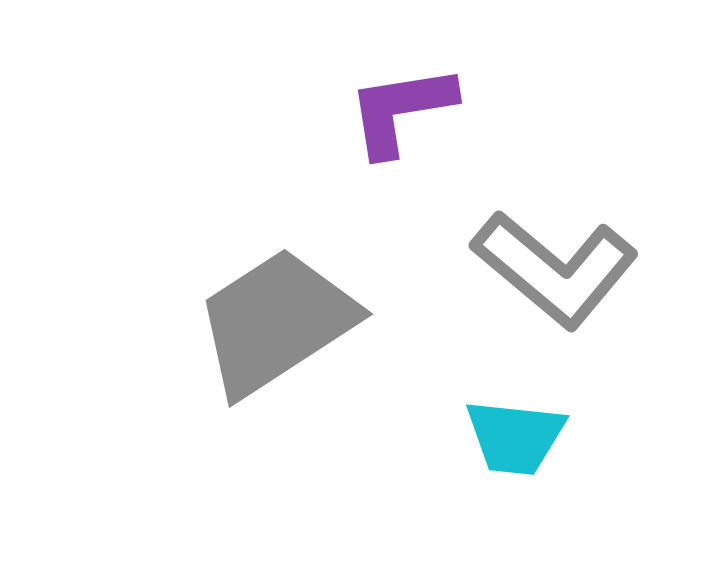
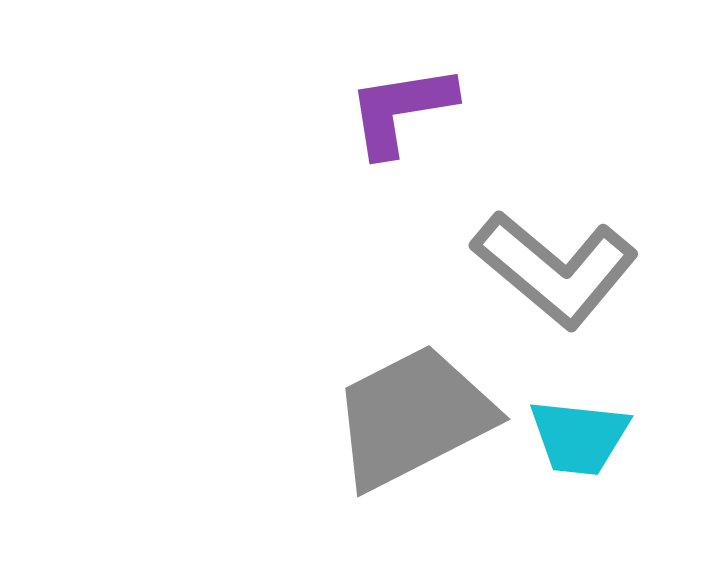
gray trapezoid: moved 137 px right, 95 px down; rotated 6 degrees clockwise
cyan trapezoid: moved 64 px right
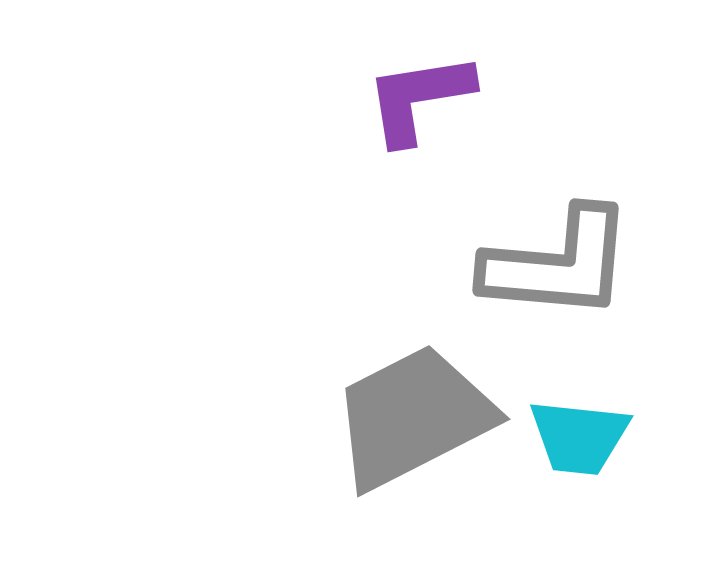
purple L-shape: moved 18 px right, 12 px up
gray L-shape: moved 3 px right, 5 px up; rotated 35 degrees counterclockwise
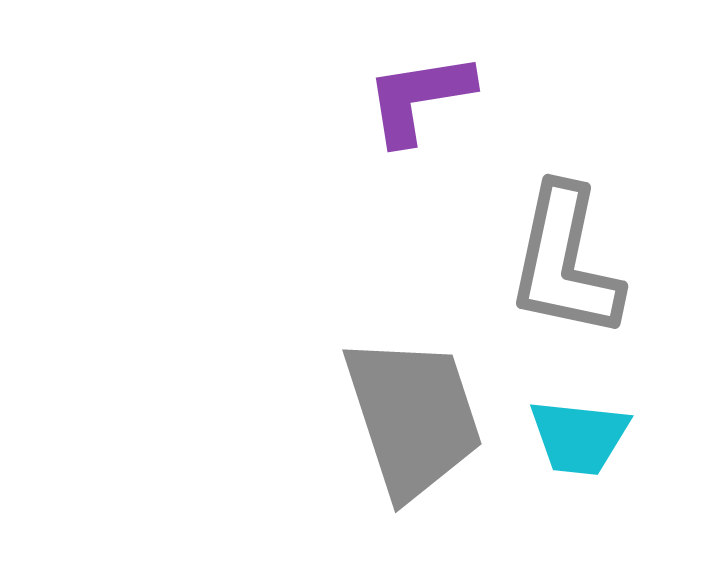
gray L-shape: moved 7 px right, 2 px up; rotated 97 degrees clockwise
gray trapezoid: rotated 99 degrees clockwise
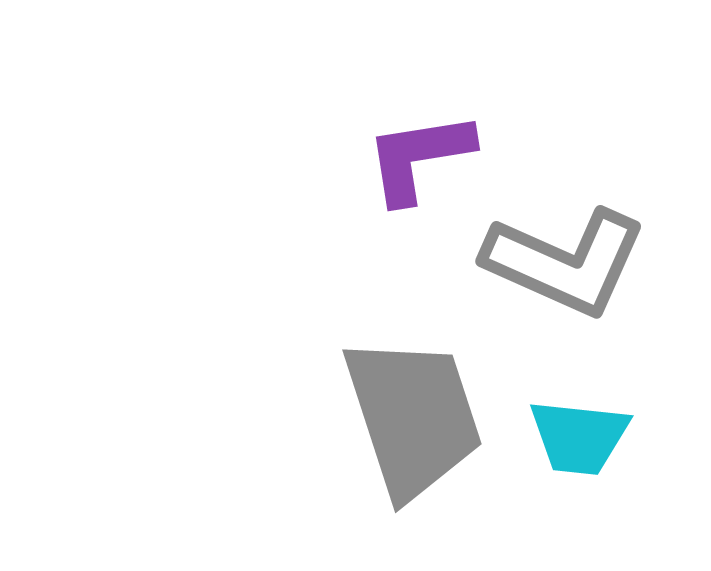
purple L-shape: moved 59 px down
gray L-shape: rotated 78 degrees counterclockwise
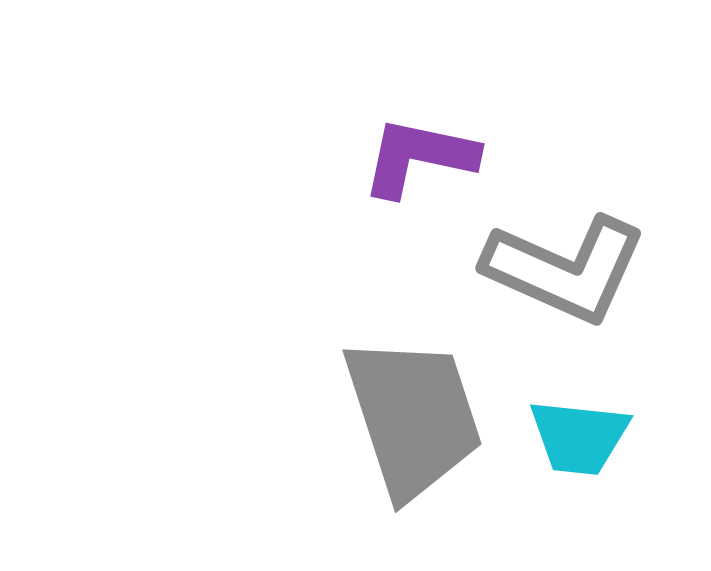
purple L-shape: rotated 21 degrees clockwise
gray L-shape: moved 7 px down
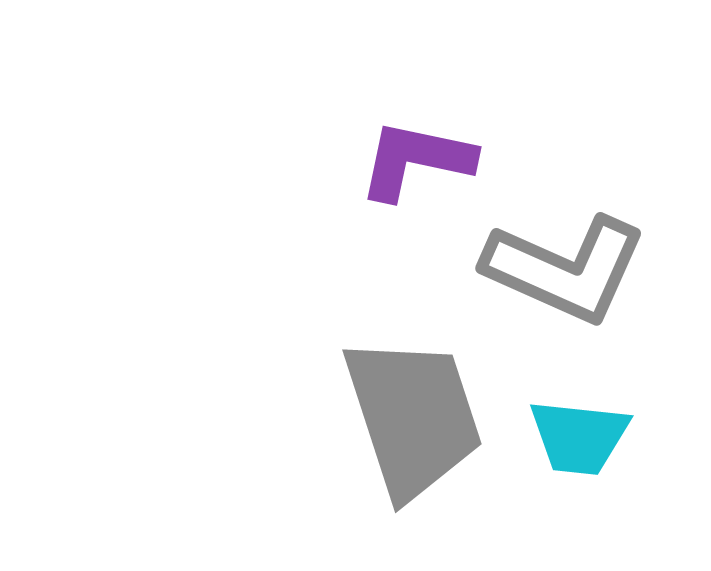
purple L-shape: moved 3 px left, 3 px down
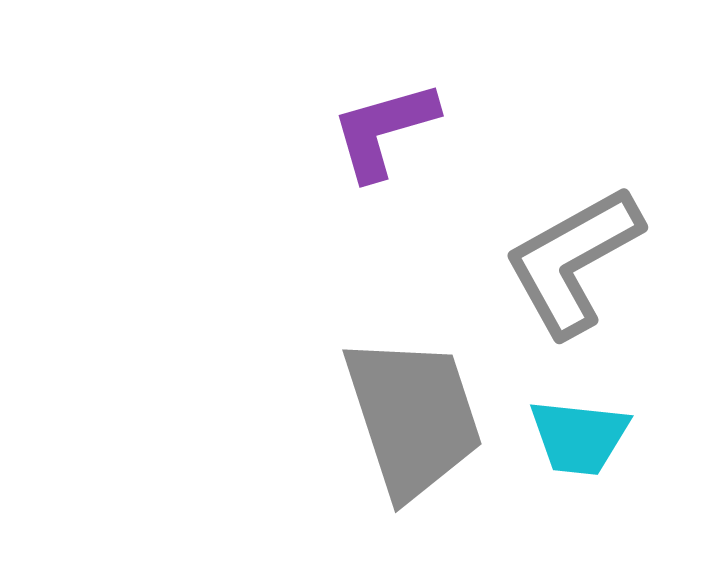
purple L-shape: moved 32 px left, 30 px up; rotated 28 degrees counterclockwise
gray L-shape: moved 8 px right, 8 px up; rotated 127 degrees clockwise
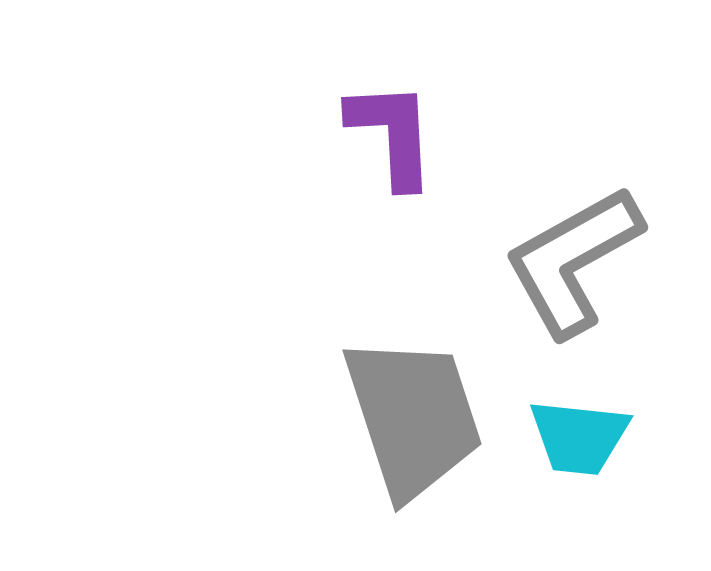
purple L-shape: moved 8 px right, 4 px down; rotated 103 degrees clockwise
